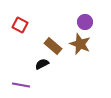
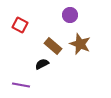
purple circle: moved 15 px left, 7 px up
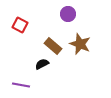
purple circle: moved 2 px left, 1 px up
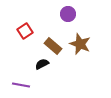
red square: moved 5 px right, 6 px down; rotated 28 degrees clockwise
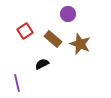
brown rectangle: moved 7 px up
purple line: moved 4 px left, 2 px up; rotated 66 degrees clockwise
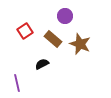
purple circle: moved 3 px left, 2 px down
